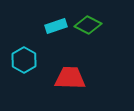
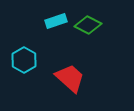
cyan rectangle: moved 5 px up
red trapezoid: rotated 40 degrees clockwise
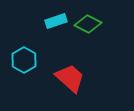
green diamond: moved 1 px up
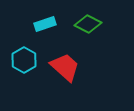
cyan rectangle: moved 11 px left, 3 px down
red trapezoid: moved 5 px left, 11 px up
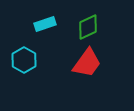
green diamond: moved 3 px down; rotated 52 degrees counterclockwise
red trapezoid: moved 22 px right, 4 px up; rotated 84 degrees clockwise
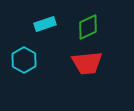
red trapezoid: rotated 48 degrees clockwise
